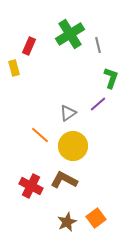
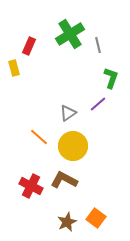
orange line: moved 1 px left, 2 px down
orange square: rotated 18 degrees counterclockwise
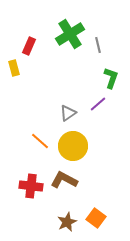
orange line: moved 1 px right, 4 px down
red cross: rotated 20 degrees counterclockwise
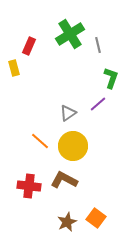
red cross: moved 2 px left
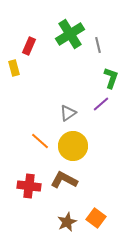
purple line: moved 3 px right
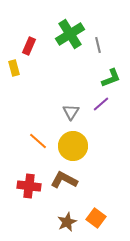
green L-shape: rotated 50 degrees clockwise
gray triangle: moved 3 px right, 1 px up; rotated 24 degrees counterclockwise
orange line: moved 2 px left
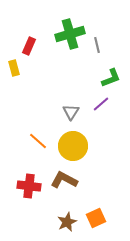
green cross: rotated 16 degrees clockwise
gray line: moved 1 px left
orange square: rotated 30 degrees clockwise
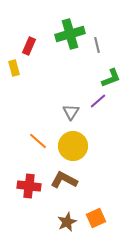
purple line: moved 3 px left, 3 px up
